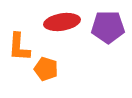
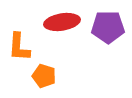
orange pentagon: moved 2 px left, 7 px down
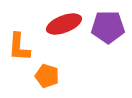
red ellipse: moved 2 px right, 2 px down; rotated 12 degrees counterclockwise
orange pentagon: moved 3 px right
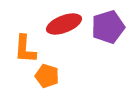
purple pentagon: rotated 16 degrees counterclockwise
orange L-shape: moved 6 px right, 2 px down
